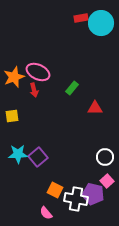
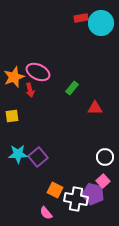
red arrow: moved 4 px left
pink square: moved 4 px left
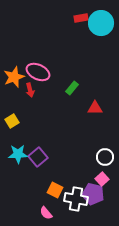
yellow square: moved 5 px down; rotated 24 degrees counterclockwise
pink square: moved 1 px left, 2 px up
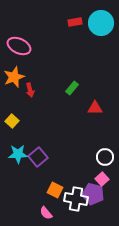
red rectangle: moved 6 px left, 4 px down
pink ellipse: moved 19 px left, 26 px up
yellow square: rotated 16 degrees counterclockwise
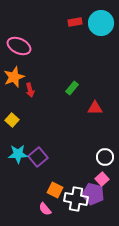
yellow square: moved 1 px up
pink semicircle: moved 1 px left, 4 px up
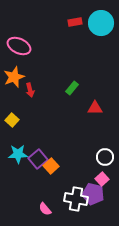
purple square: moved 2 px down
orange square: moved 4 px left, 24 px up; rotated 21 degrees clockwise
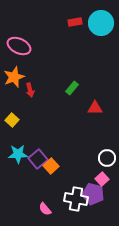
white circle: moved 2 px right, 1 px down
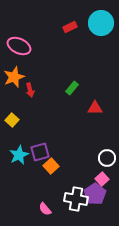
red rectangle: moved 5 px left, 5 px down; rotated 16 degrees counterclockwise
cyan star: moved 1 px right, 1 px down; rotated 24 degrees counterclockwise
purple square: moved 2 px right, 7 px up; rotated 24 degrees clockwise
purple pentagon: moved 2 px right; rotated 25 degrees clockwise
